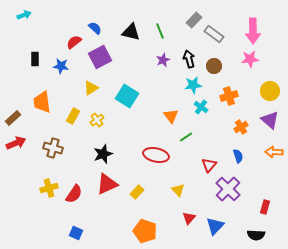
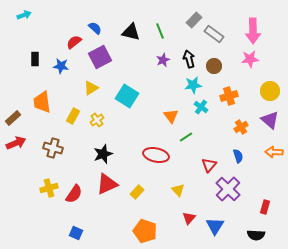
blue triangle at (215, 226): rotated 12 degrees counterclockwise
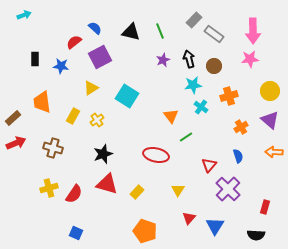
red triangle at (107, 184): rotated 40 degrees clockwise
yellow triangle at (178, 190): rotated 16 degrees clockwise
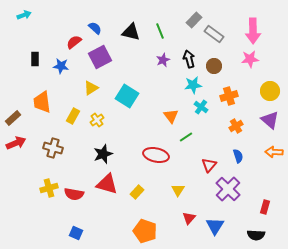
orange cross at (241, 127): moved 5 px left, 1 px up
red semicircle at (74, 194): rotated 66 degrees clockwise
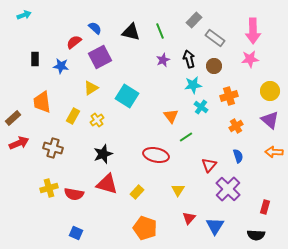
gray rectangle at (214, 34): moved 1 px right, 4 px down
red arrow at (16, 143): moved 3 px right
orange pentagon at (145, 231): moved 3 px up
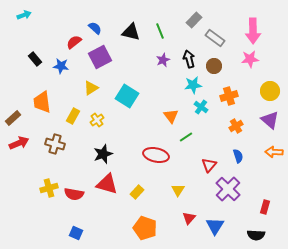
black rectangle at (35, 59): rotated 40 degrees counterclockwise
brown cross at (53, 148): moved 2 px right, 4 px up
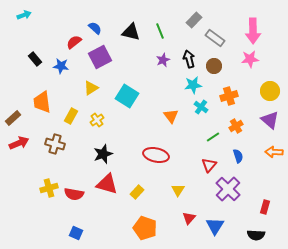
yellow rectangle at (73, 116): moved 2 px left
green line at (186, 137): moved 27 px right
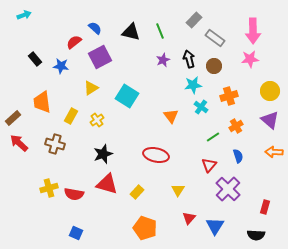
red arrow at (19, 143): rotated 114 degrees counterclockwise
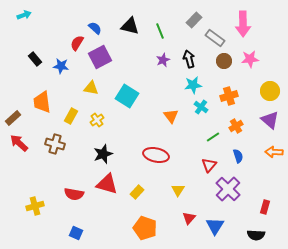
pink arrow at (253, 31): moved 10 px left, 7 px up
black triangle at (131, 32): moved 1 px left, 6 px up
red semicircle at (74, 42): moved 3 px right, 1 px down; rotated 21 degrees counterclockwise
brown circle at (214, 66): moved 10 px right, 5 px up
yellow triangle at (91, 88): rotated 42 degrees clockwise
yellow cross at (49, 188): moved 14 px left, 18 px down
